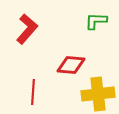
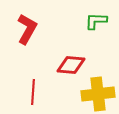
red L-shape: rotated 12 degrees counterclockwise
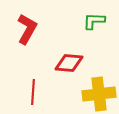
green L-shape: moved 2 px left
red diamond: moved 2 px left, 2 px up
yellow cross: moved 1 px right
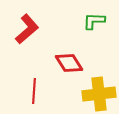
red L-shape: rotated 20 degrees clockwise
red diamond: rotated 52 degrees clockwise
red line: moved 1 px right, 1 px up
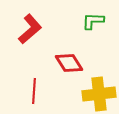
green L-shape: moved 1 px left
red L-shape: moved 3 px right
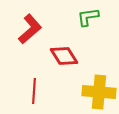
green L-shape: moved 5 px left, 4 px up; rotated 10 degrees counterclockwise
red diamond: moved 5 px left, 7 px up
yellow cross: moved 2 px up; rotated 12 degrees clockwise
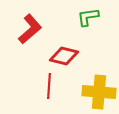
red diamond: rotated 44 degrees counterclockwise
red line: moved 15 px right, 5 px up
